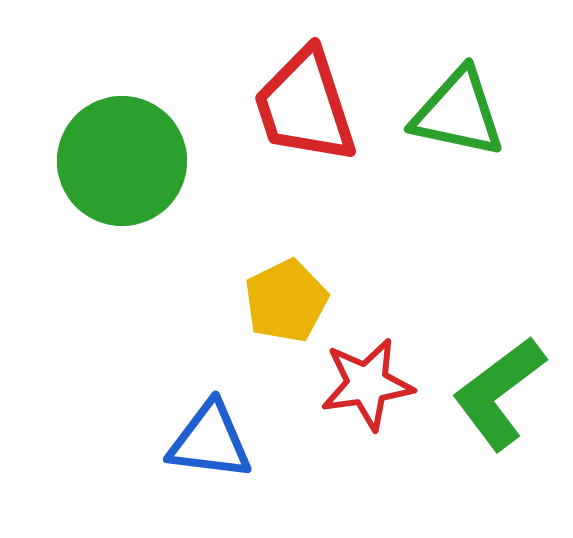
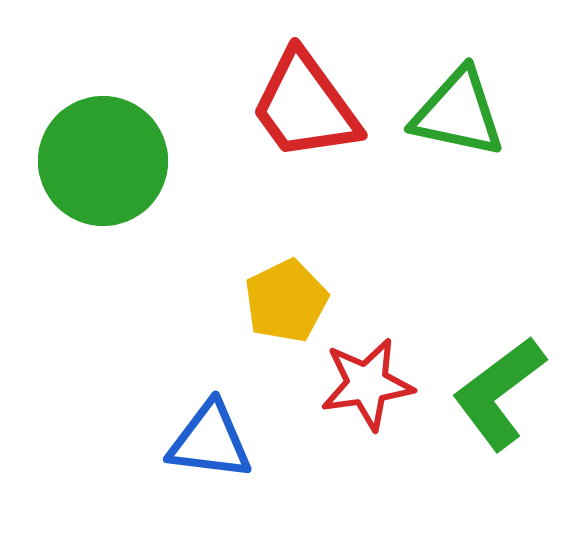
red trapezoid: rotated 18 degrees counterclockwise
green circle: moved 19 px left
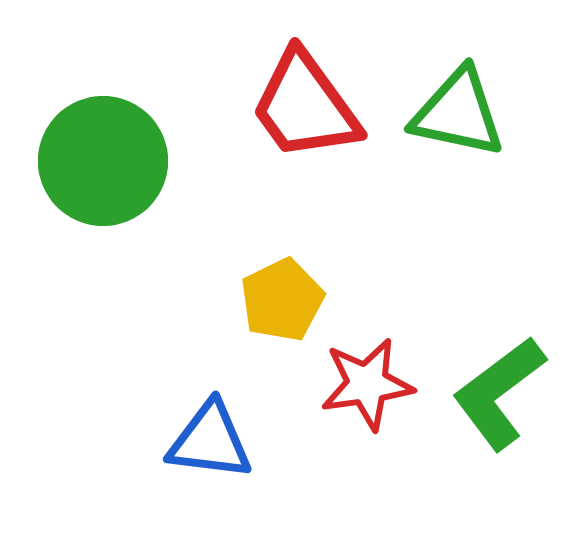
yellow pentagon: moved 4 px left, 1 px up
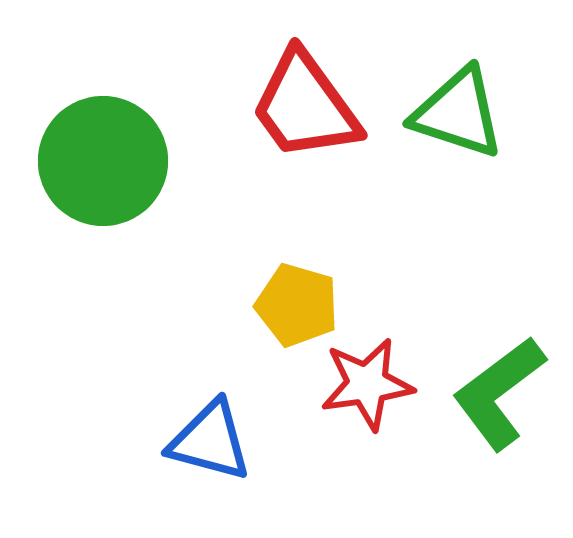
green triangle: rotated 6 degrees clockwise
yellow pentagon: moved 15 px right, 5 px down; rotated 30 degrees counterclockwise
blue triangle: rotated 8 degrees clockwise
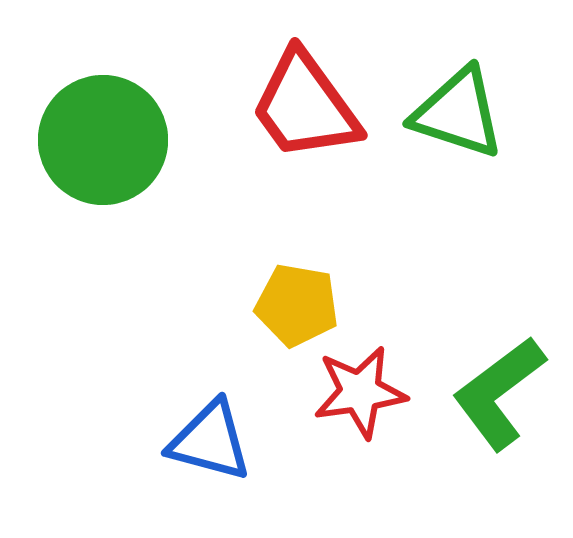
green circle: moved 21 px up
yellow pentagon: rotated 6 degrees counterclockwise
red star: moved 7 px left, 8 px down
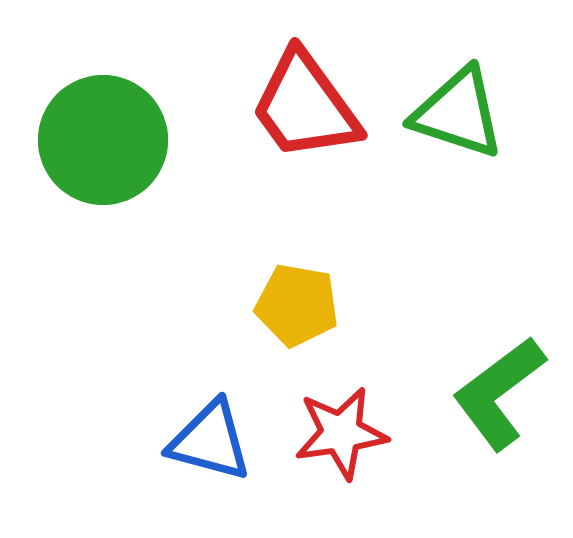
red star: moved 19 px left, 41 px down
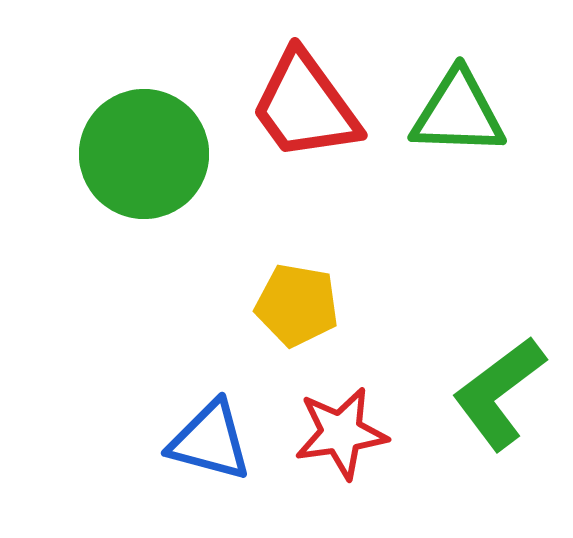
green triangle: rotated 16 degrees counterclockwise
green circle: moved 41 px right, 14 px down
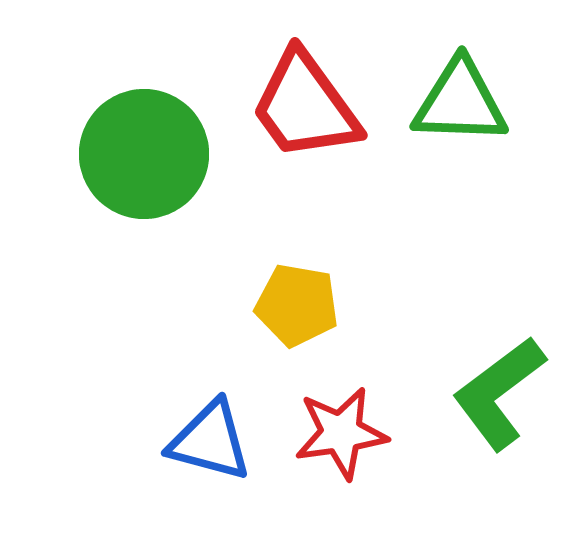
green triangle: moved 2 px right, 11 px up
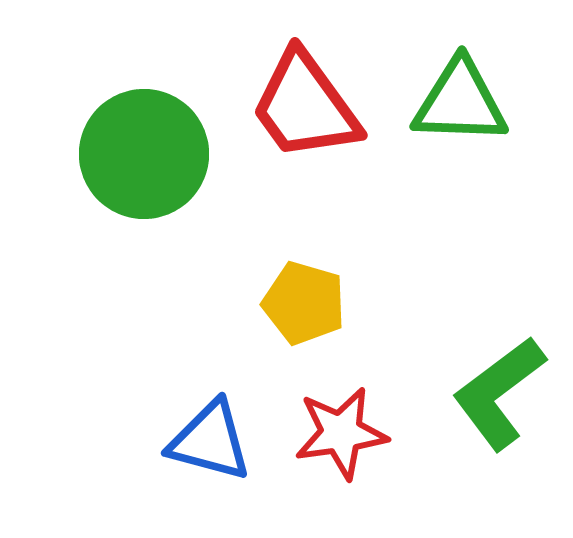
yellow pentagon: moved 7 px right, 2 px up; rotated 6 degrees clockwise
